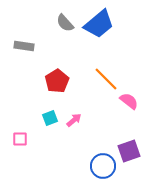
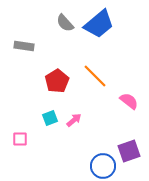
orange line: moved 11 px left, 3 px up
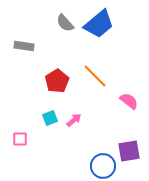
purple square: rotated 10 degrees clockwise
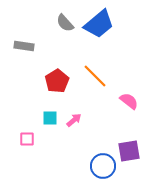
cyan square: rotated 21 degrees clockwise
pink square: moved 7 px right
